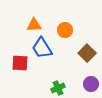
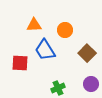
blue trapezoid: moved 3 px right, 2 px down
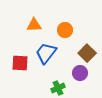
blue trapezoid: moved 1 px right, 3 px down; rotated 70 degrees clockwise
purple circle: moved 11 px left, 11 px up
